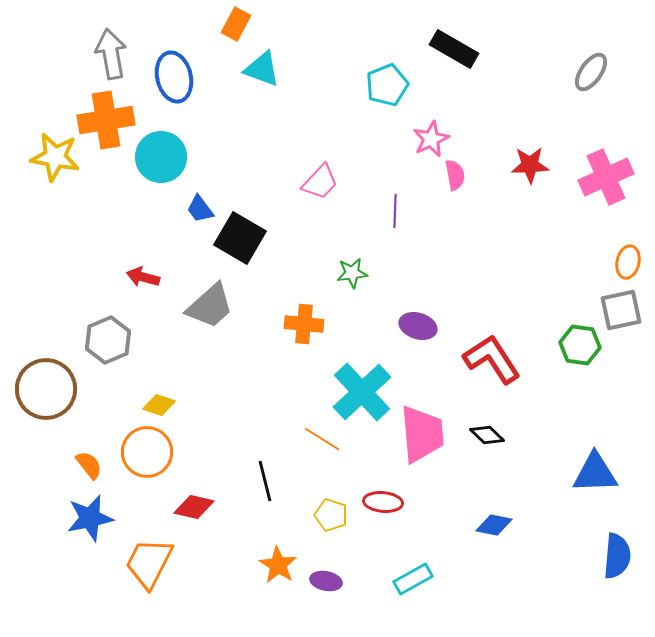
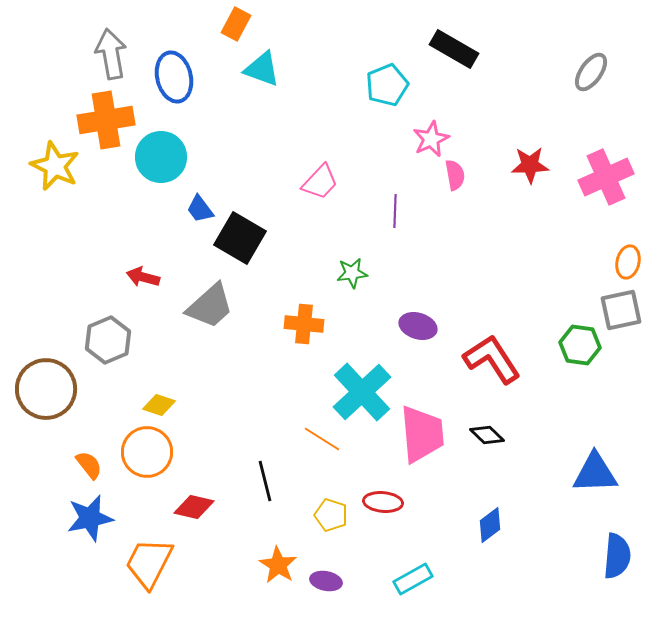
yellow star at (55, 157): moved 9 px down; rotated 15 degrees clockwise
blue diamond at (494, 525): moved 4 px left; rotated 48 degrees counterclockwise
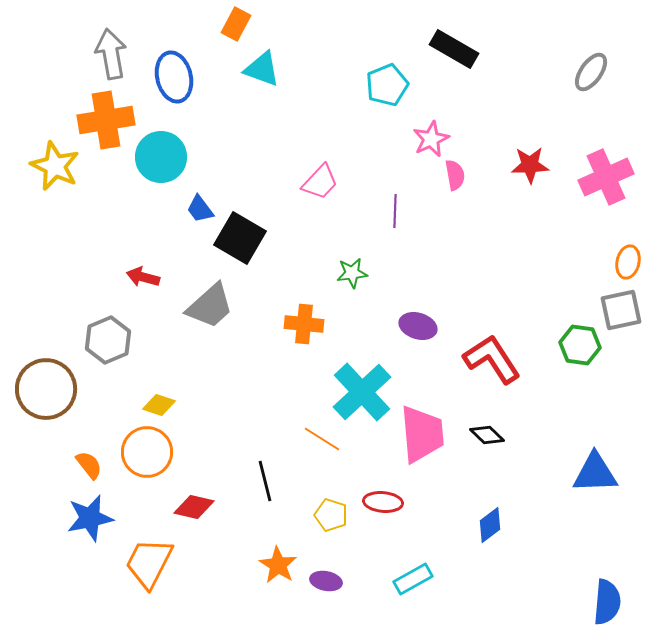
blue semicircle at (617, 556): moved 10 px left, 46 px down
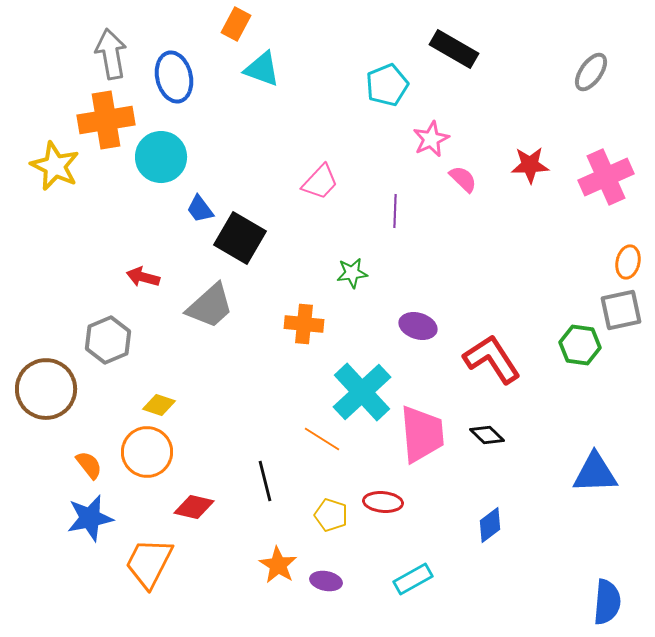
pink semicircle at (455, 175): moved 8 px right, 4 px down; rotated 36 degrees counterclockwise
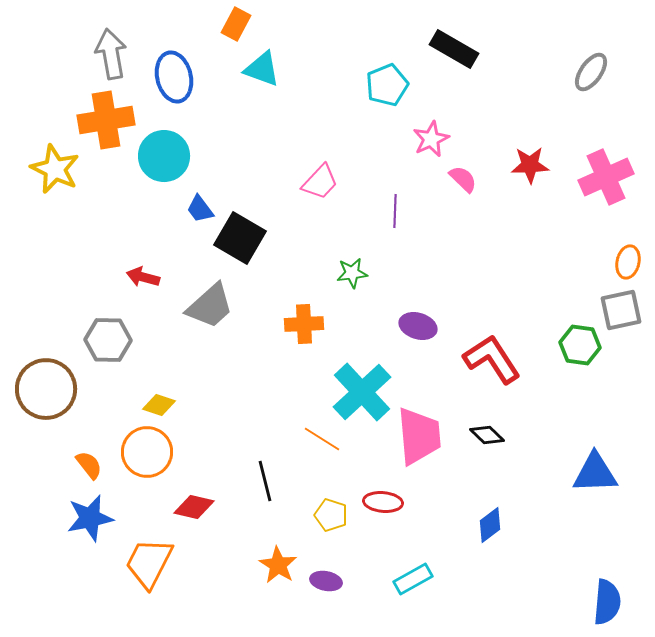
cyan circle at (161, 157): moved 3 px right, 1 px up
yellow star at (55, 166): moved 3 px down
orange cross at (304, 324): rotated 9 degrees counterclockwise
gray hexagon at (108, 340): rotated 24 degrees clockwise
pink trapezoid at (422, 434): moved 3 px left, 2 px down
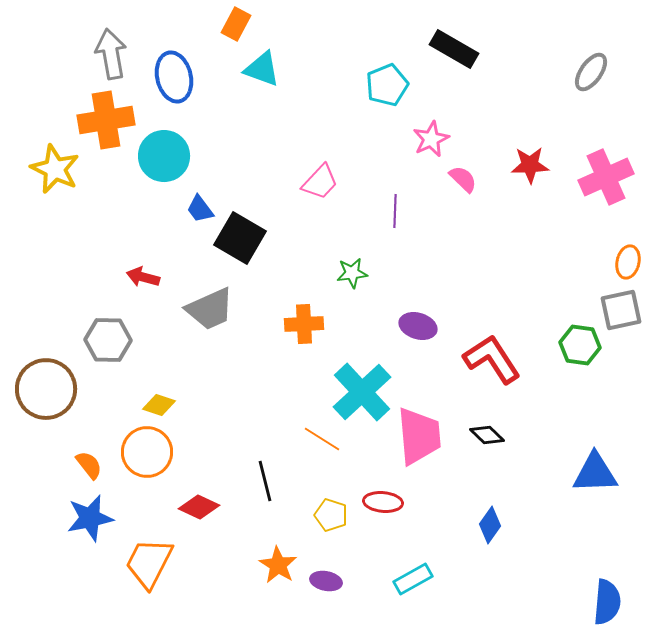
gray trapezoid at (210, 306): moved 3 px down; rotated 18 degrees clockwise
red diamond at (194, 507): moved 5 px right; rotated 12 degrees clockwise
blue diamond at (490, 525): rotated 18 degrees counterclockwise
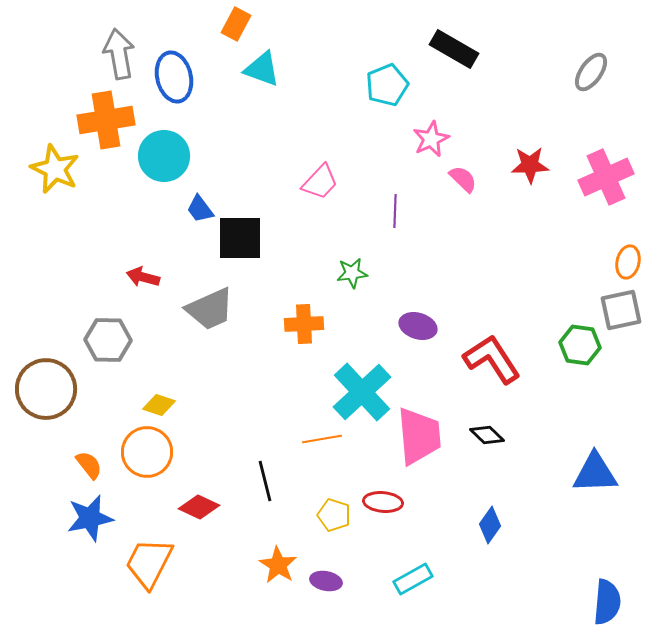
gray arrow at (111, 54): moved 8 px right
black square at (240, 238): rotated 30 degrees counterclockwise
orange line at (322, 439): rotated 42 degrees counterclockwise
yellow pentagon at (331, 515): moved 3 px right
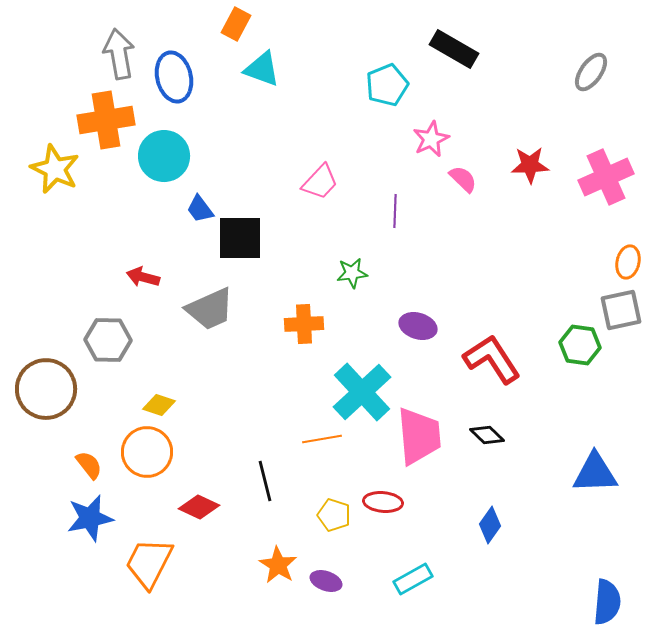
purple ellipse at (326, 581): rotated 8 degrees clockwise
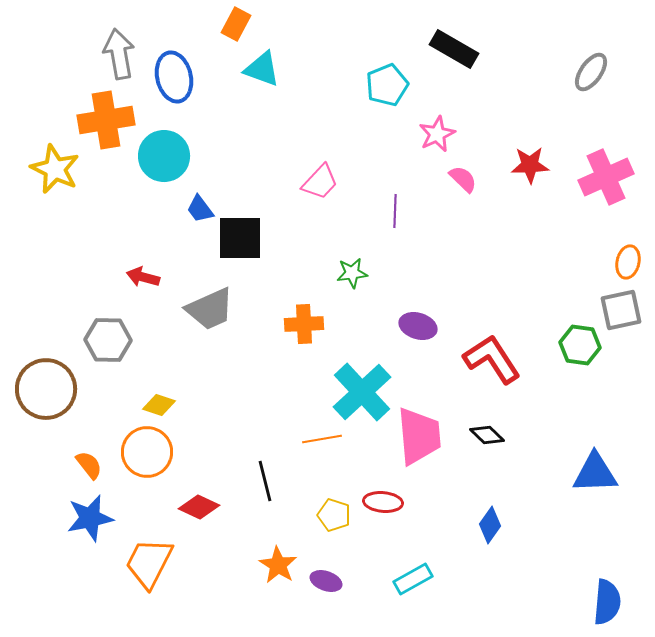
pink star at (431, 139): moved 6 px right, 5 px up
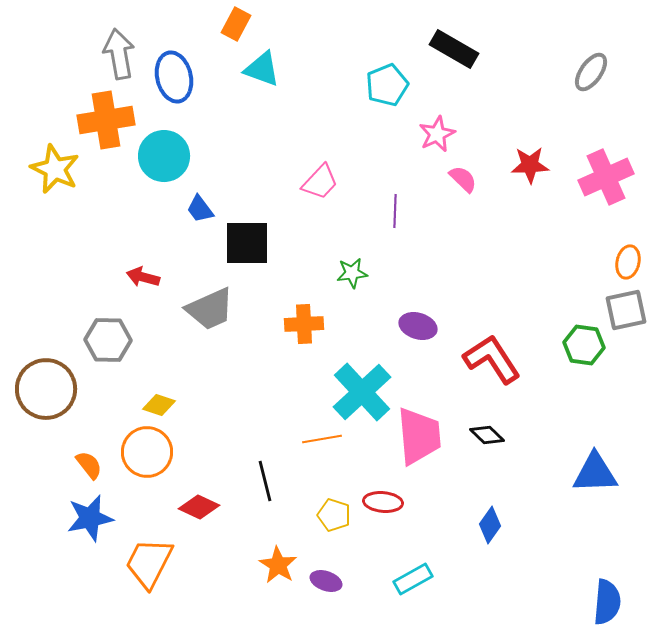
black square at (240, 238): moved 7 px right, 5 px down
gray square at (621, 310): moved 5 px right
green hexagon at (580, 345): moved 4 px right
